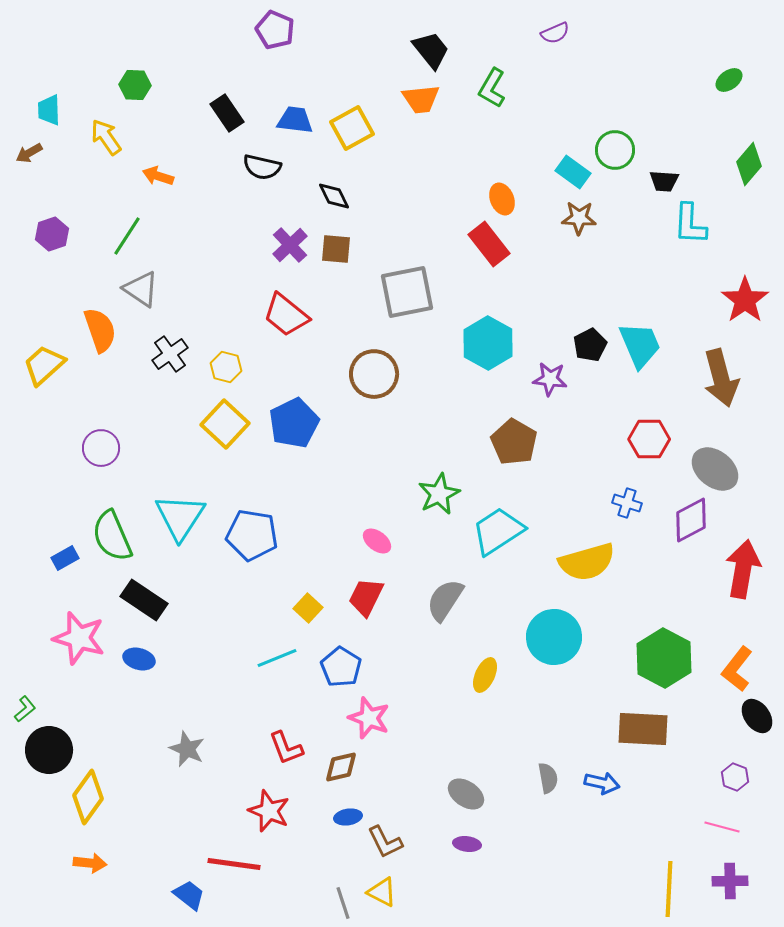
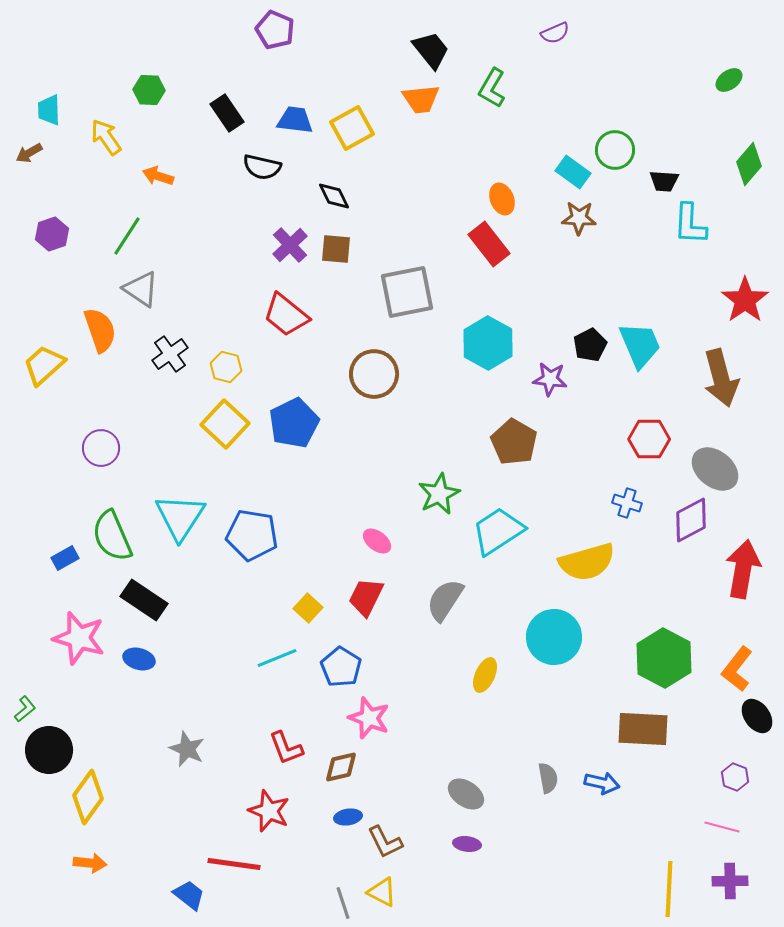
green hexagon at (135, 85): moved 14 px right, 5 px down
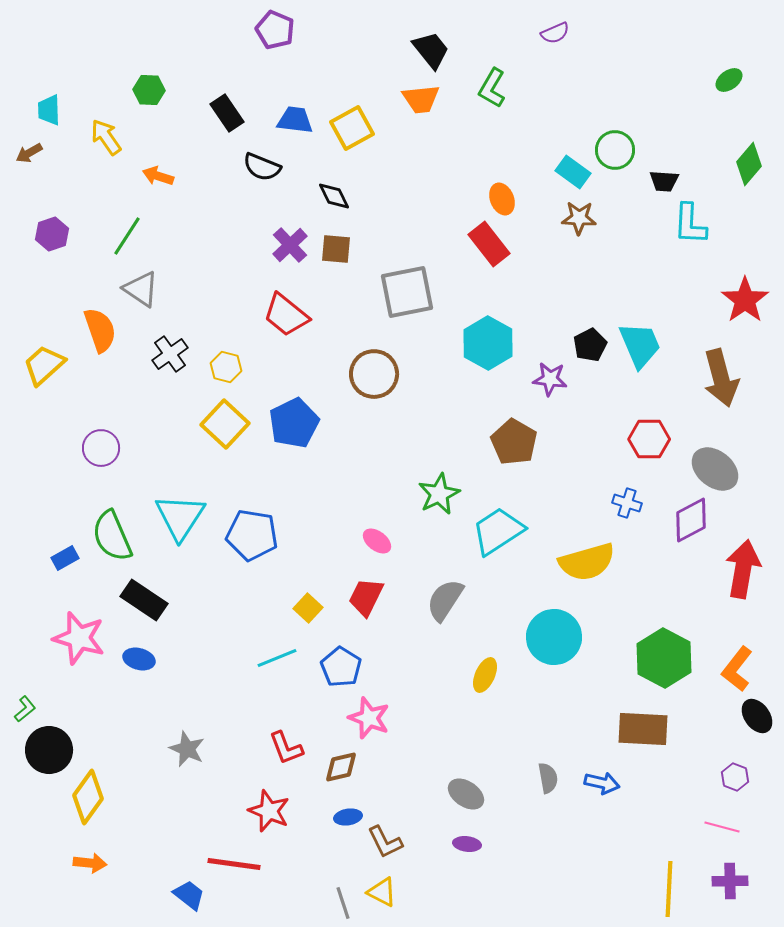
black semicircle at (262, 167): rotated 9 degrees clockwise
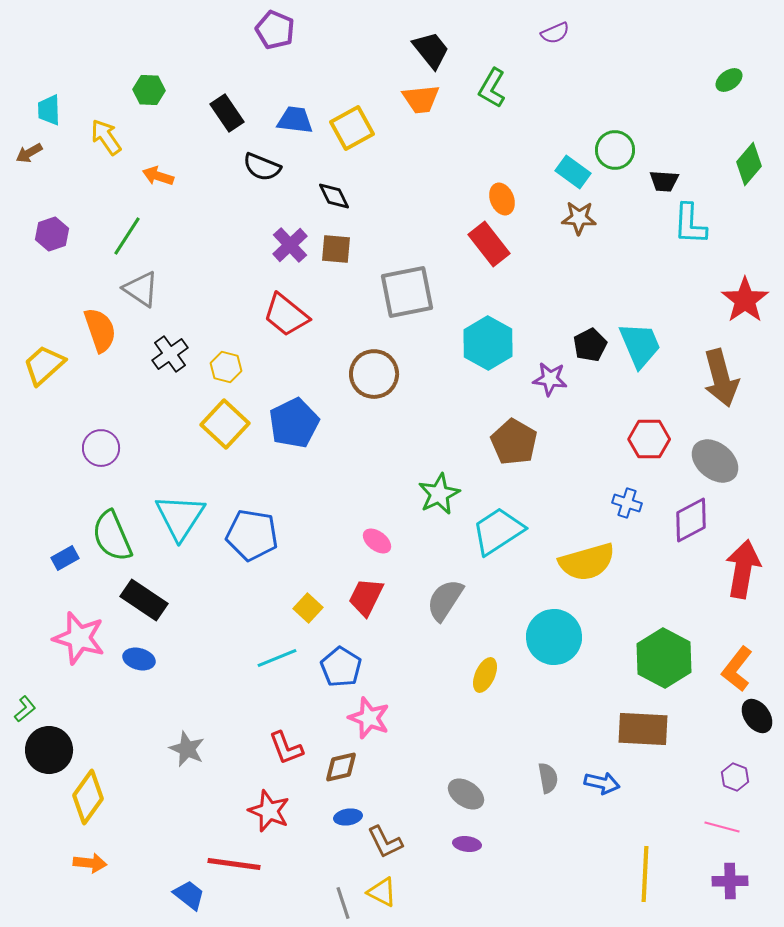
gray ellipse at (715, 469): moved 8 px up
yellow line at (669, 889): moved 24 px left, 15 px up
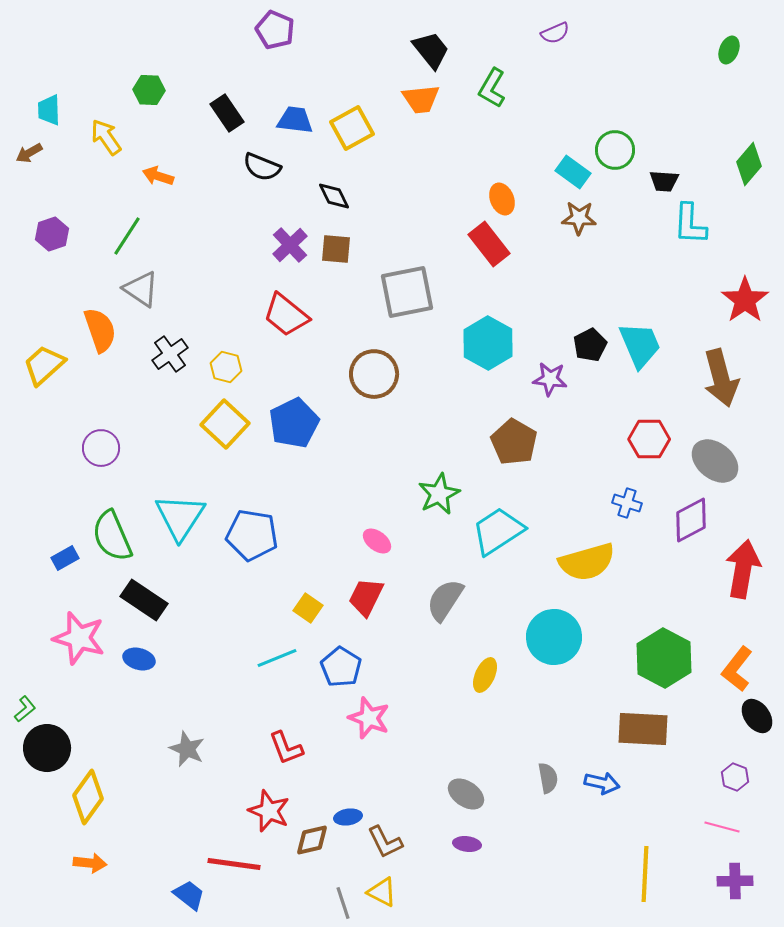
green ellipse at (729, 80): moved 30 px up; rotated 32 degrees counterclockwise
yellow square at (308, 608): rotated 8 degrees counterclockwise
black circle at (49, 750): moved 2 px left, 2 px up
brown diamond at (341, 767): moved 29 px left, 73 px down
purple cross at (730, 881): moved 5 px right
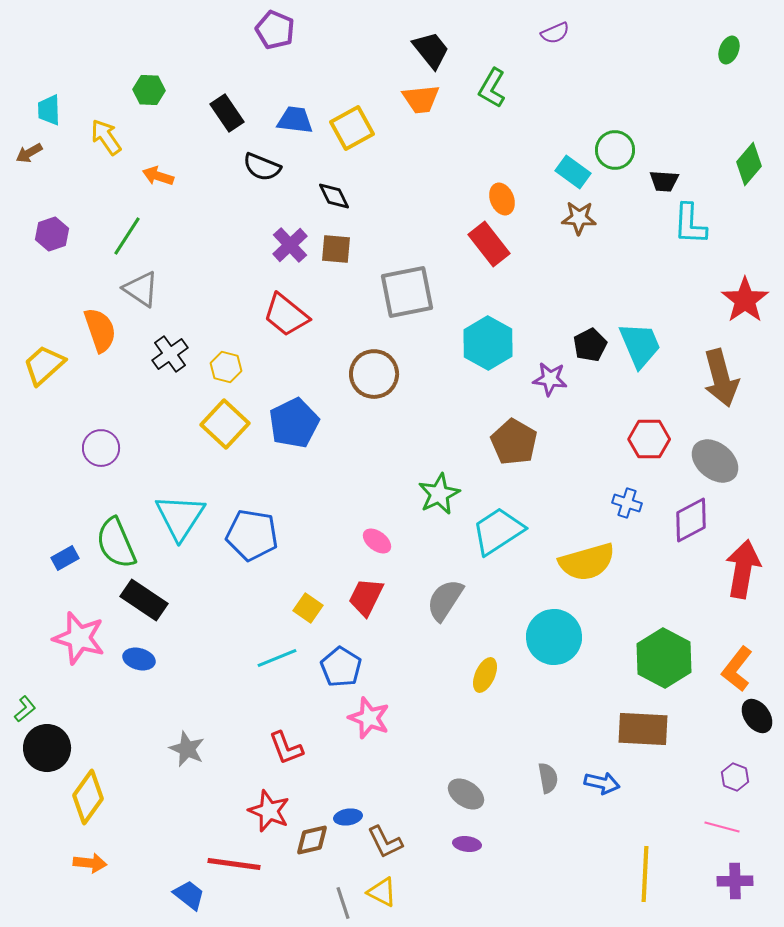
green semicircle at (112, 536): moved 4 px right, 7 px down
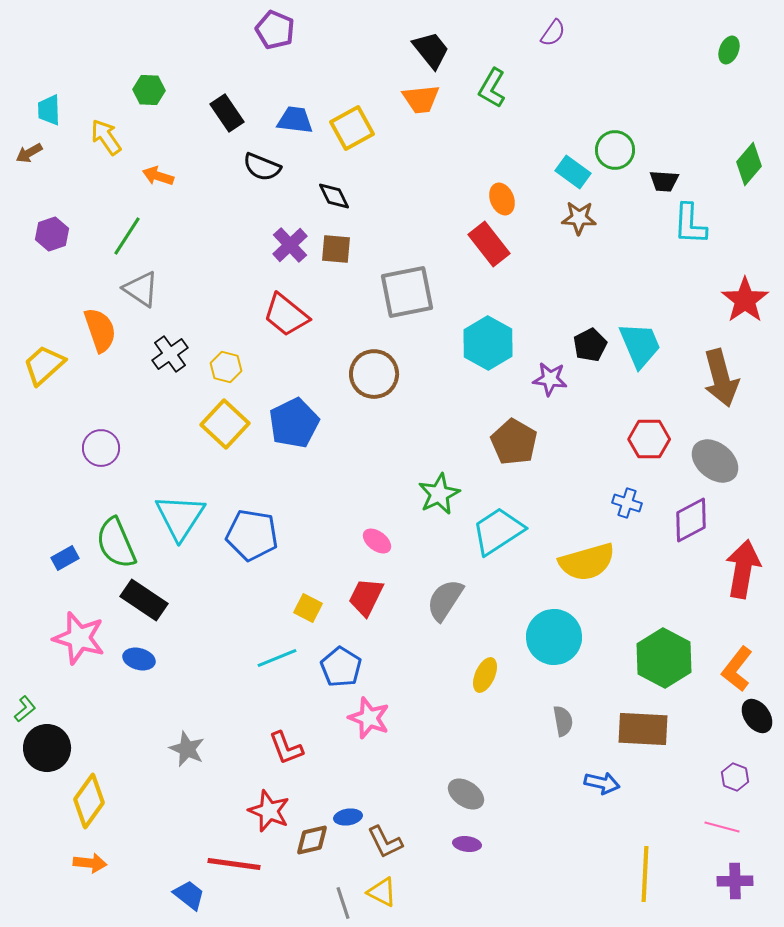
purple semicircle at (555, 33): moved 2 px left; rotated 32 degrees counterclockwise
yellow square at (308, 608): rotated 8 degrees counterclockwise
gray semicircle at (548, 778): moved 15 px right, 57 px up
yellow diamond at (88, 797): moved 1 px right, 4 px down
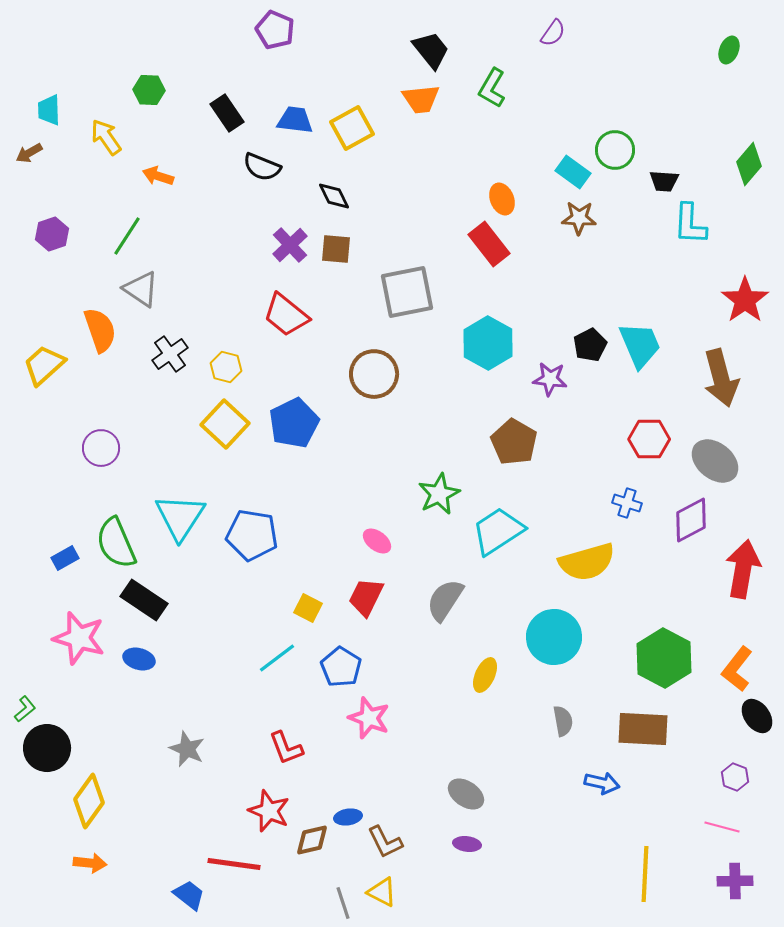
cyan line at (277, 658): rotated 15 degrees counterclockwise
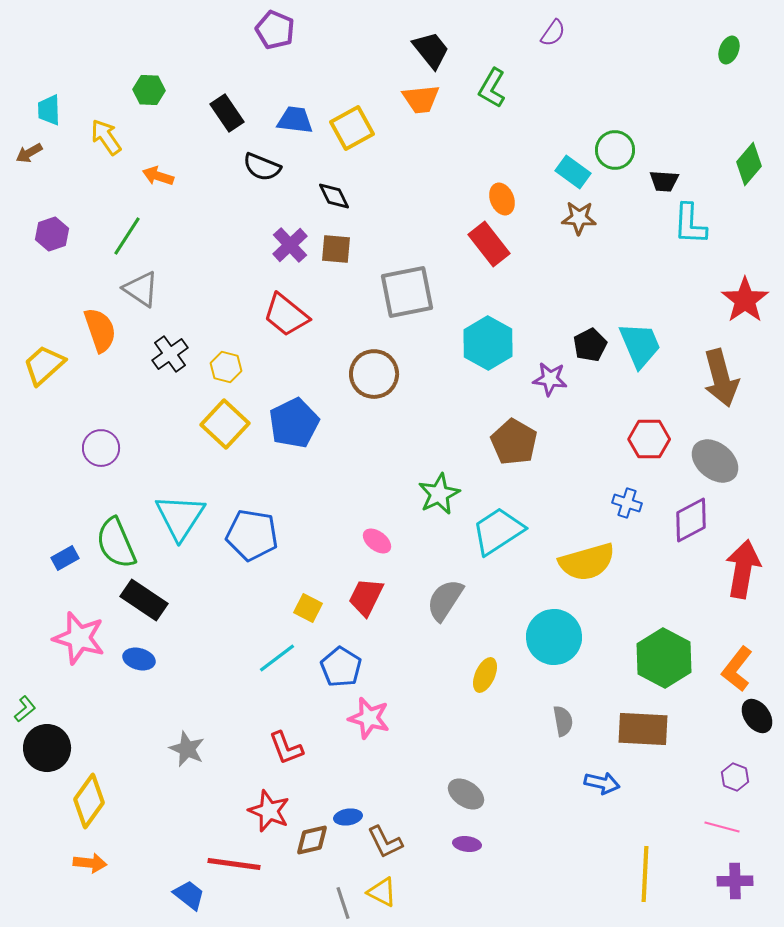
pink star at (369, 718): rotated 6 degrees counterclockwise
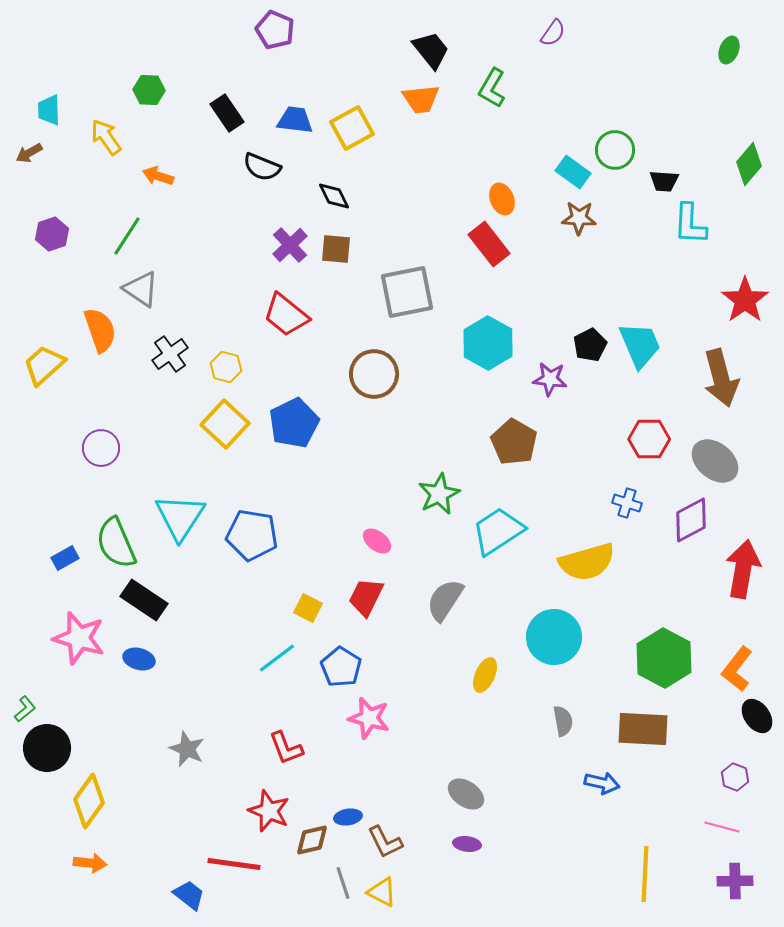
gray line at (343, 903): moved 20 px up
